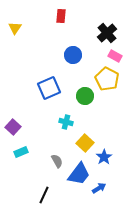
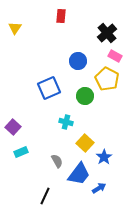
blue circle: moved 5 px right, 6 px down
black line: moved 1 px right, 1 px down
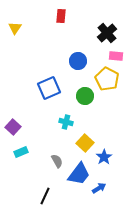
pink rectangle: moved 1 px right; rotated 24 degrees counterclockwise
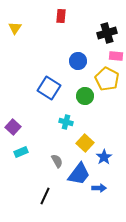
black cross: rotated 24 degrees clockwise
blue square: rotated 35 degrees counterclockwise
blue arrow: rotated 32 degrees clockwise
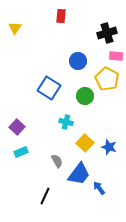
purple square: moved 4 px right
blue star: moved 5 px right, 10 px up; rotated 21 degrees counterclockwise
blue arrow: rotated 128 degrees counterclockwise
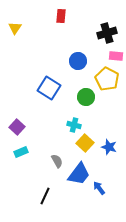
green circle: moved 1 px right, 1 px down
cyan cross: moved 8 px right, 3 px down
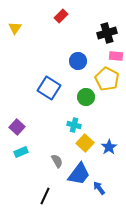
red rectangle: rotated 40 degrees clockwise
blue star: rotated 21 degrees clockwise
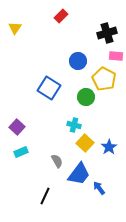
yellow pentagon: moved 3 px left
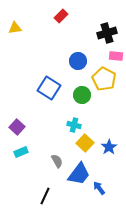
yellow triangle: rotated 48 degrees clockwise
green circle: moved 4 px left, 2 px up
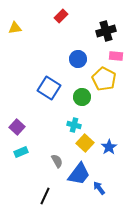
black cross: moved 1 px left, 2 px up
blue circle: moved 2 px up
green circle: moved 2 px down
